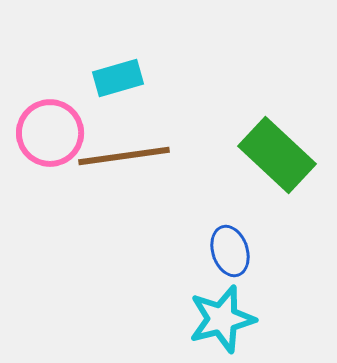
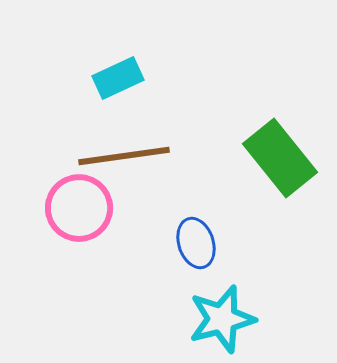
cyan rectangle: rotated 9 degrees counterclockwise
pink circle: moved 29 px right, 75 px down
green rectangle: moved 3 px right, 3 px down; rotated 8 degrees clockwise
blue ellipse: moved 34 px left, 8 px up
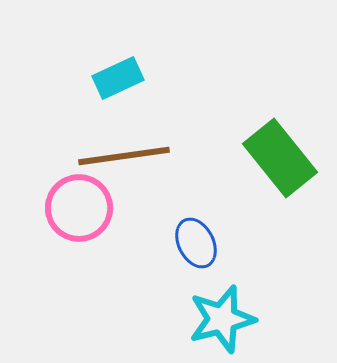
blue ellipse: rotated 9 degrees counterclockwise
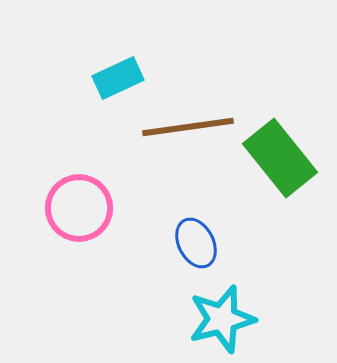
brown line: moved 64 px right, 29 px up
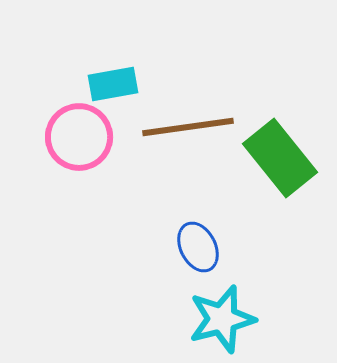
cyan rectangle: moved 5 px left, 6 px down; rotated 15 degrees clockwise
pink circle: moved 71 px up
blue ellipse: moved 2 px right, 4 px down
